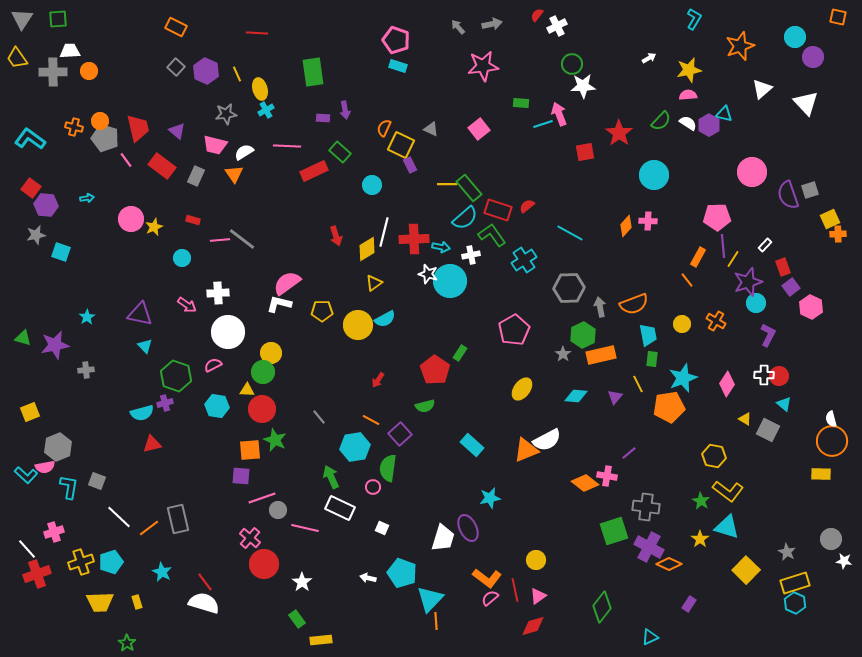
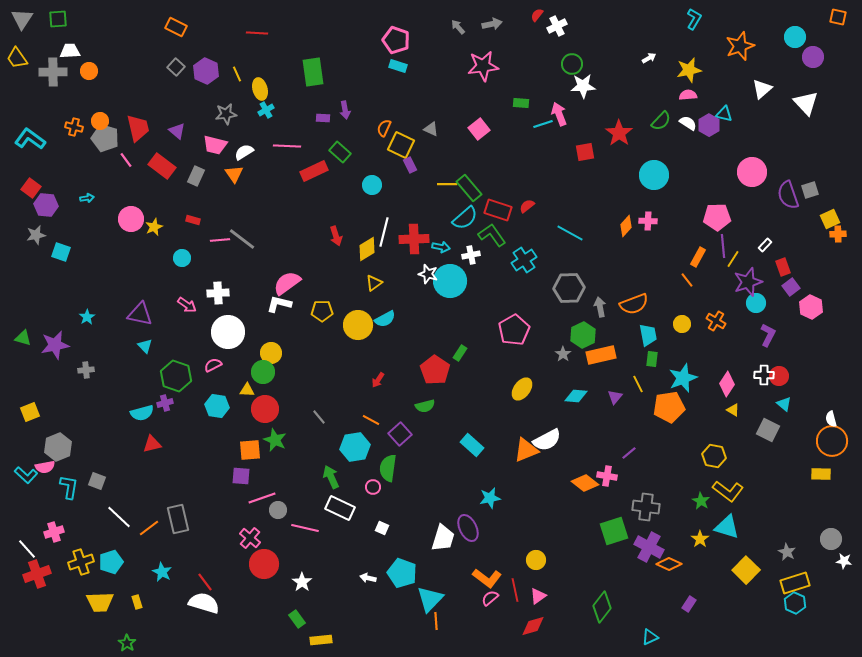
red circle at (262, 409): moved 3 px right
yellow triangle at (745, 419): moved 12 px left, 9 px up
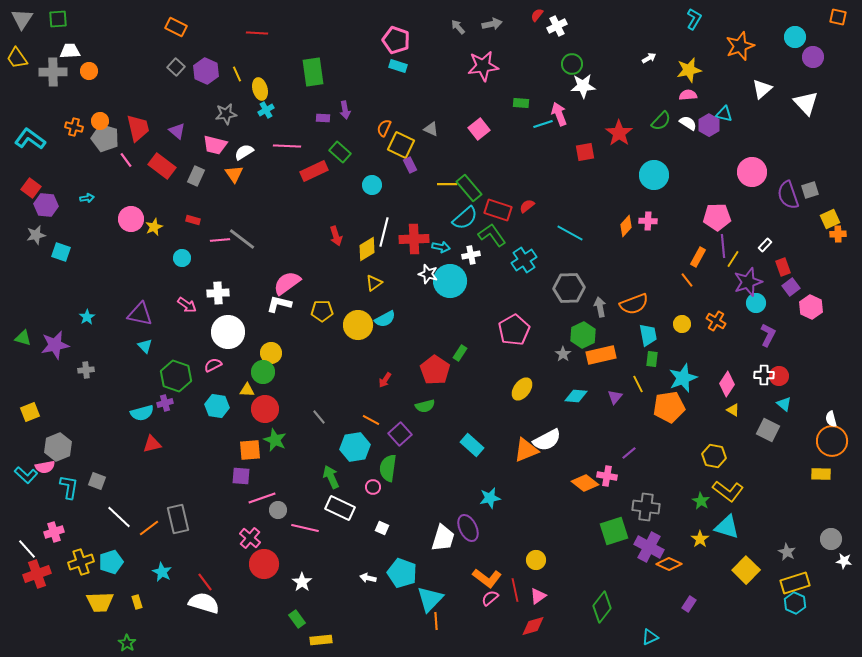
red arrow at (378, 380): moved 7 px right
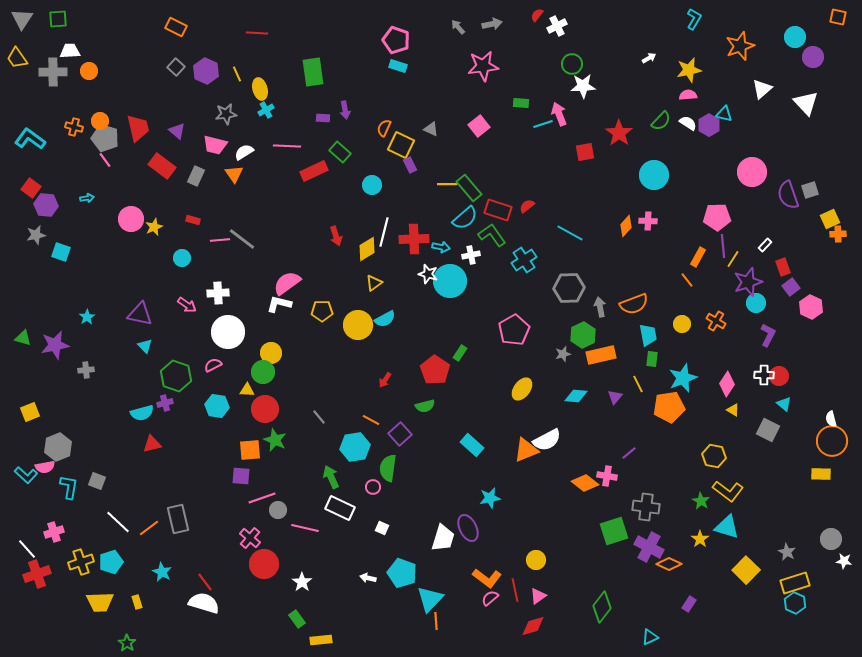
pink square at (479, 129): moved 3 px up
pink line at (126, 160): moved 21 px left
gray star at (563, 354): rotated 21 degrees clockwise
white line at (119, 517): moved 1 px left, 5 px down
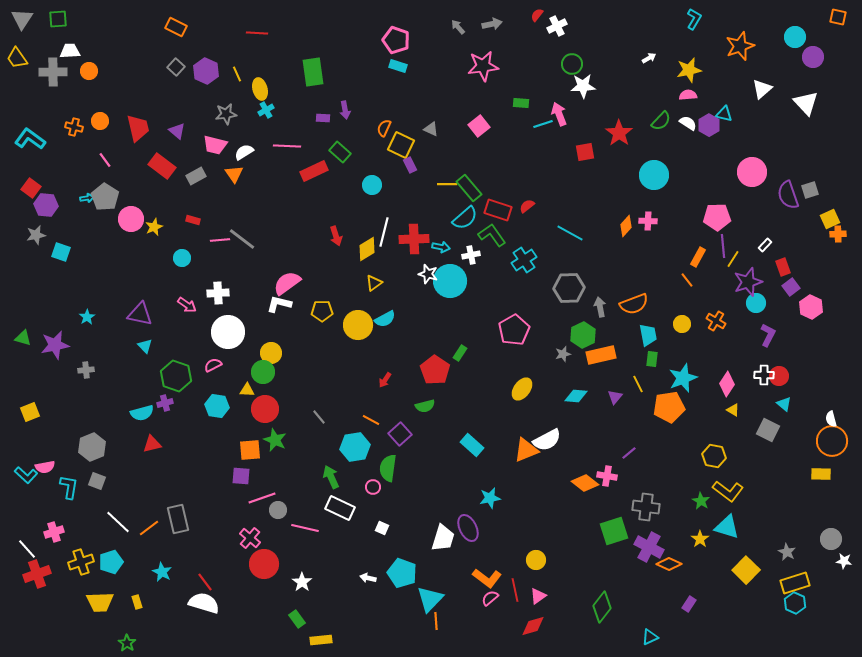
gray pentagon at (105, 138): moved 59 px down; rotated 16 degrees clockwise
gray rectangle at (196, 176): rotated 36 degrees clockwise
gray hexagon at (58, 447): moved 34 px right
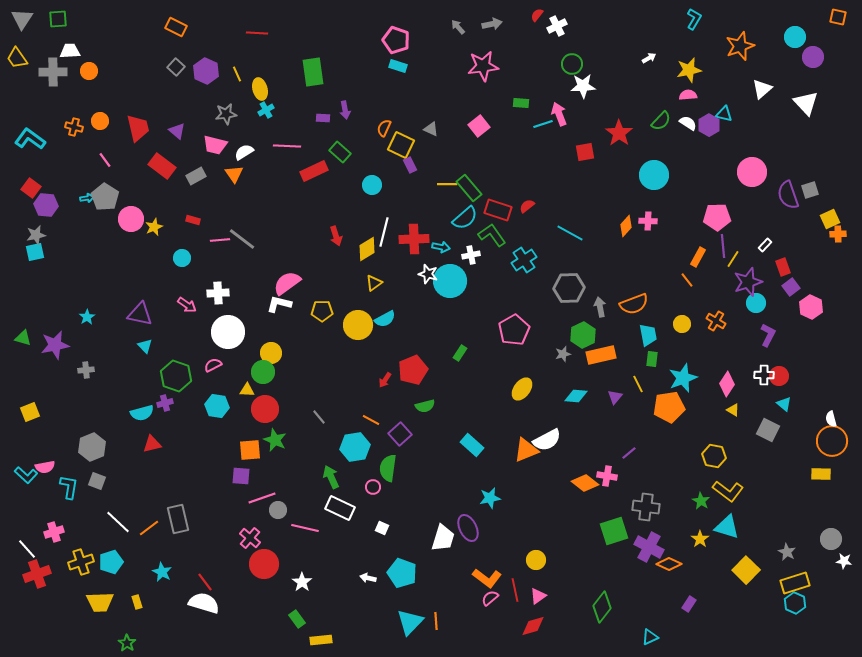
cyan square at (61, 252): moved 26 px left; rotated 30 degrees counterclockwise
red pentagon at (435, 370): moved 22 px left; rotated 16 degrees clockwise
cyan triangle at (430, 599): moved 20 px left, 23 px down
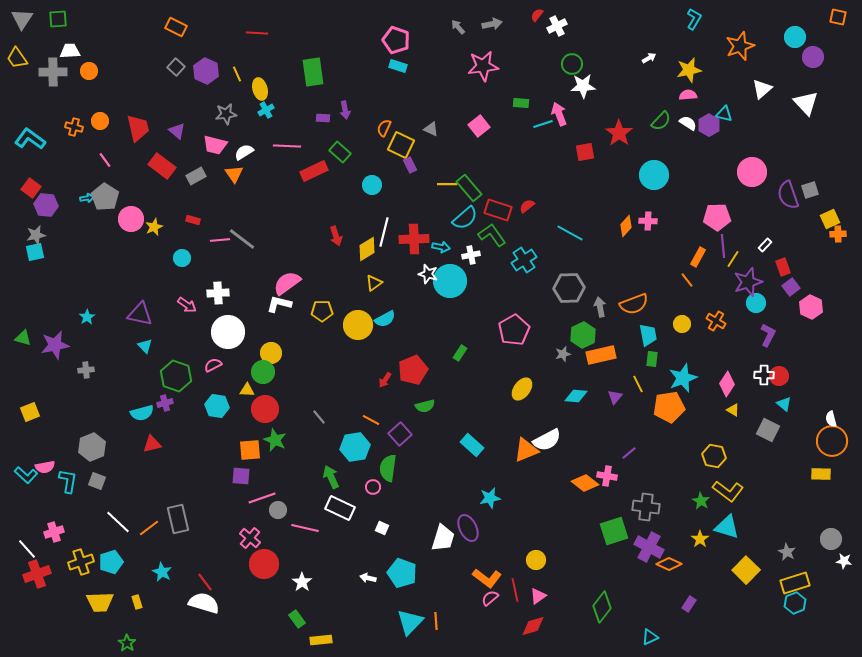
cyan L-shape at (69, 487): moved 1 px left, 6 px up
cyan hexagon at (795, 603): rotated 15 degrees clockwise
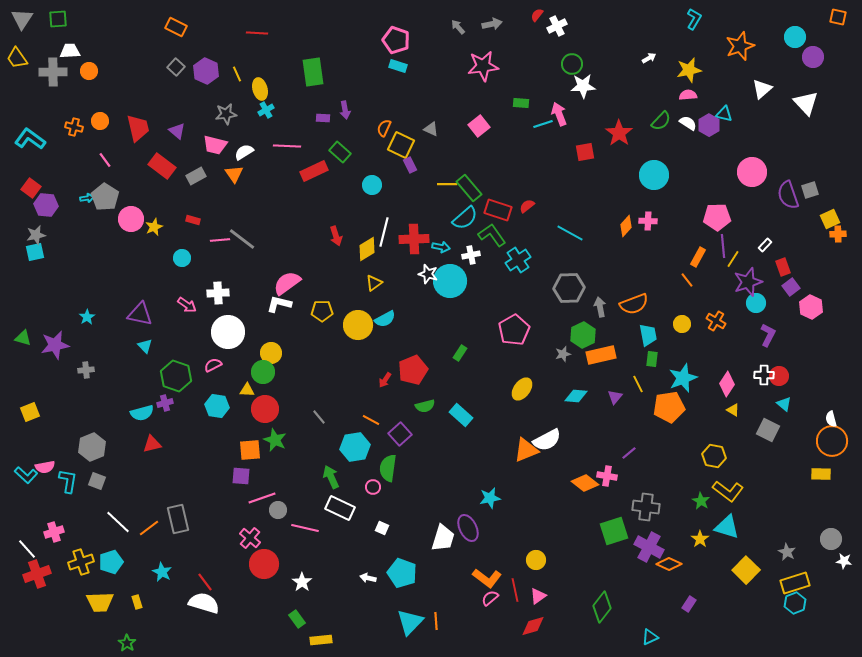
cyan cross at (524, 260): moved 6 px left
cyan rectangle at (472, 445): moved 11 px left, 30 px up
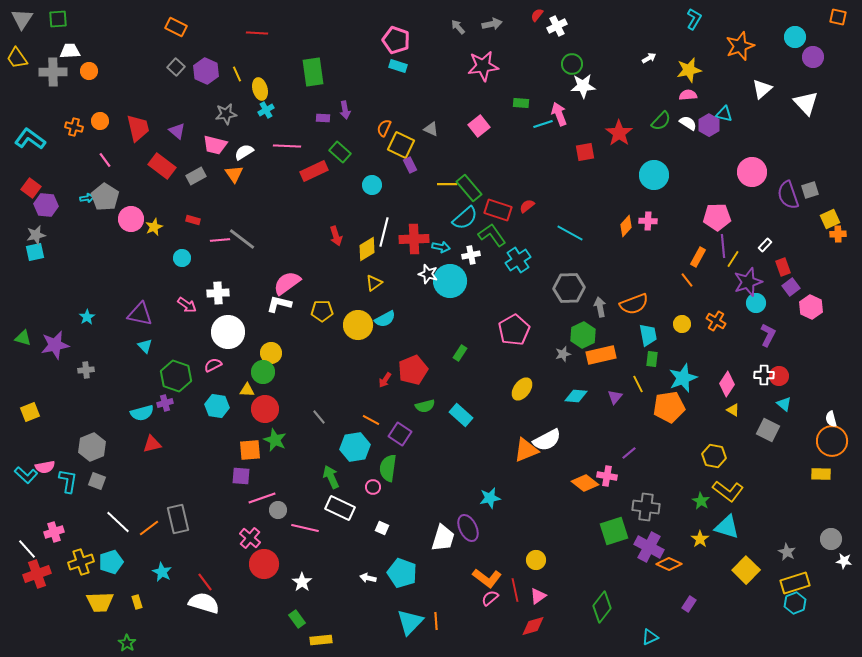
purple square at (400, 434): rotated 15 degrees counterclockwise
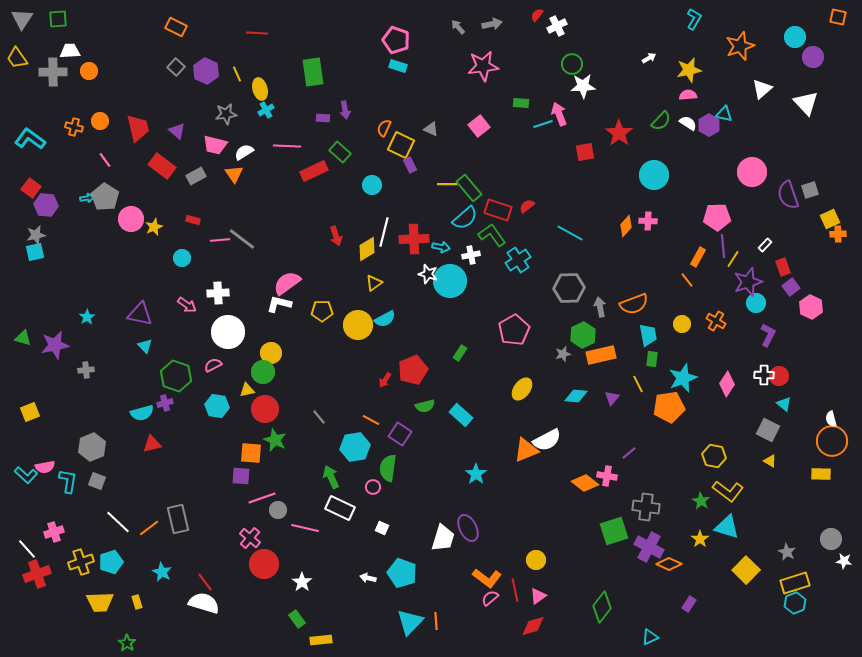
yellow triangle at (247, 390): rotated 14 degrees counterclockwise
purple triangle at (615, 397): moved 3 px left, 1 px down
yellow triangle at (733, 410): moved 37 px right, 51 px down
orange square at (250, 450): moved 1 px right, 3 px down; rotated 10 degrees clockwise
cyan star at (490, 498): moved 14 px left, 24 px up; rotated 25 degrees counterclockwise
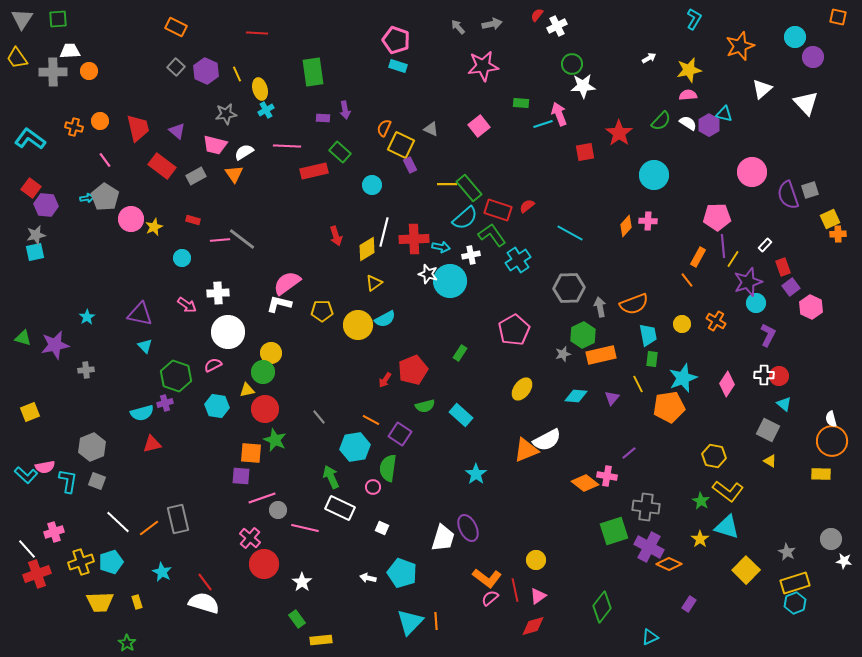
red rectangle at (314, 171): rotated 12 degrees clockwise
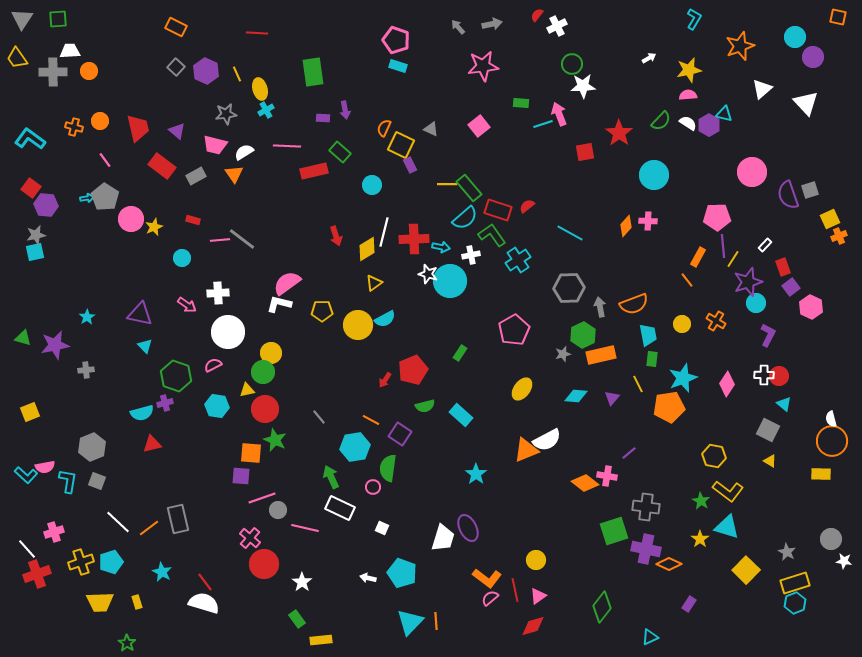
orange cross at (838, 234): moved 1 px right, 2 px down; rotated 21 degrees counterclockwise
purple cross at (649, 547): moved 3 px left, 2 px down; rotated 16 degrees counterclockwise
